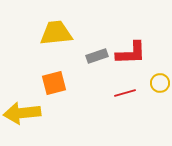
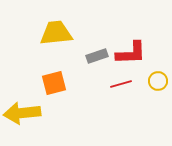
yellow circle: moved 2 px left, 2 px up
red line: moved 4 px left, 9 px up
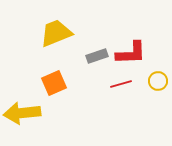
yellow trapezoid: rotated 16 degrees counterclockwise
orange square: rotated 10 degrees counterclockwise
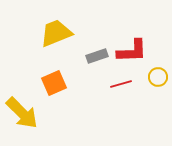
red L-shape: moved 1 px right, 2 px up
yellow circle: moved 4 px up
yellow arrow: rotated 129 degrees counterclockwise
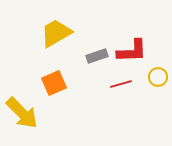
yellow trapezoid: rotated 8 degrees counterclockwise
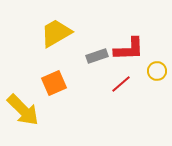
red L-shape: moved 3 px left, 2 px up
yellow circle: moved 1 px left, 6 px up
red line: rotated 25 degrees counterclockwise
yellow arrow: moved 1 px right, 3 px up
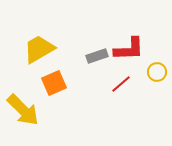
yellow trapezoid: moved 17 px left, 16 px down
yellow circle: moved 1 px down
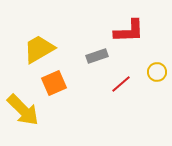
red L-shape: moved 18 px up
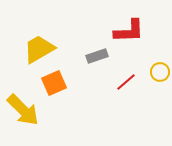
yellow circle: moved 3 px right
red line: moved 5 px right, 2 px up
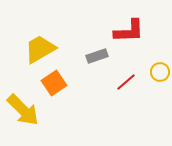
yellow trapezoid: moved 1 px right
orange square: rotated 10 degrees counterclockwise
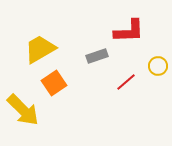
yellow circle: moved 2 px left, 6 px up
